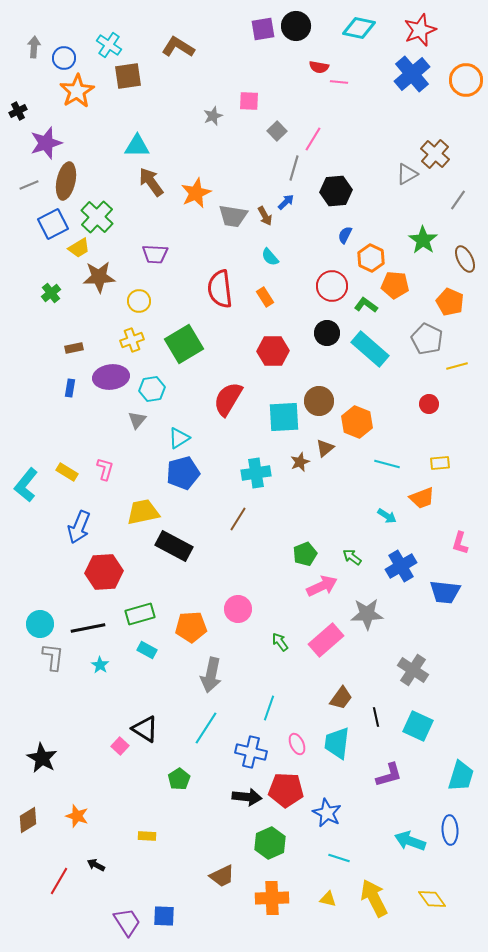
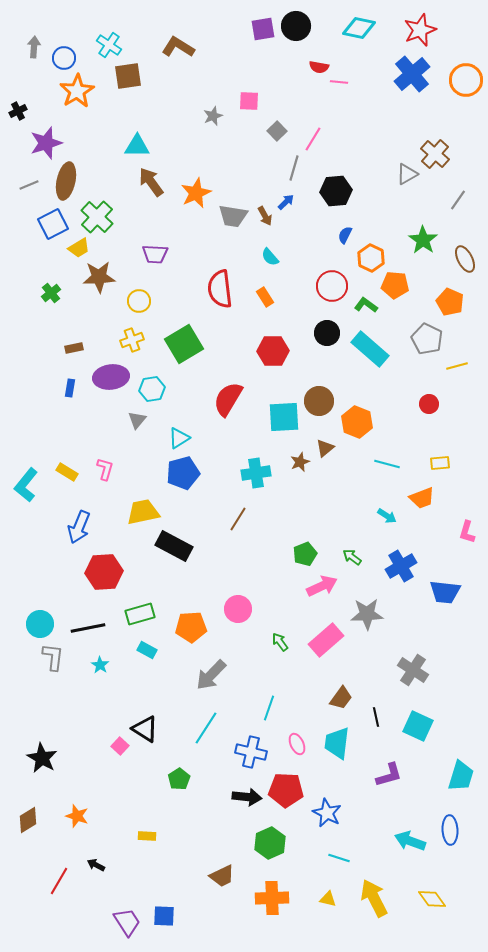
pink L-shape at (460, 543): moved 7 px right, 11 px up
gray arrow at (211, 675): rotated 32 degrees clockwise
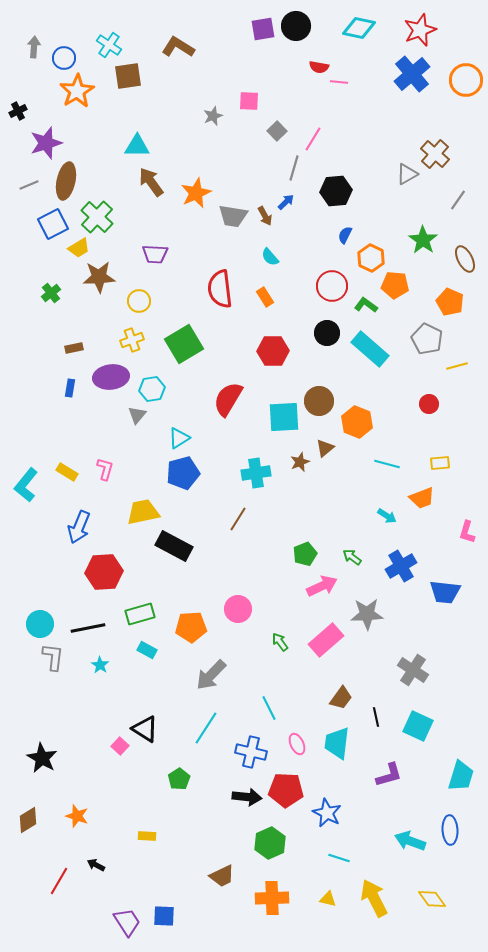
gray triangle at (137, 420): moved 5 px up
cyan line at (269, 708): rotated 45 degrees counterclockwise
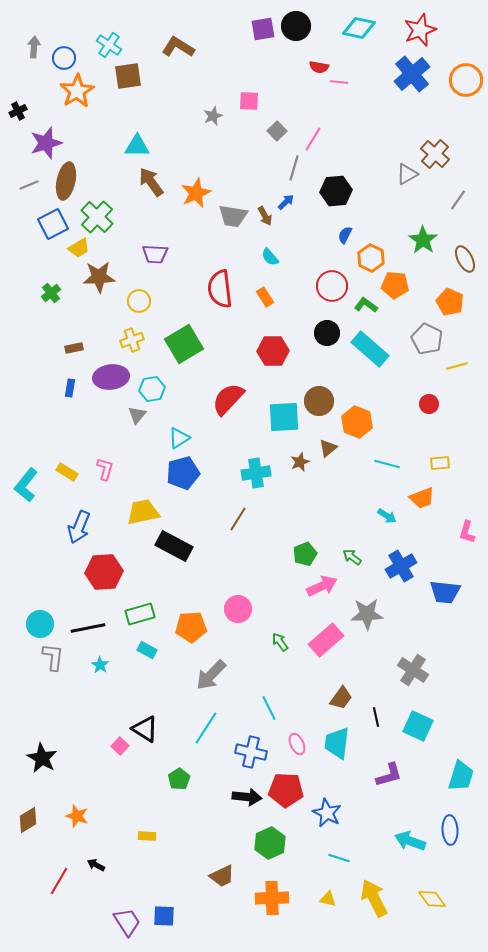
red semicircle at (228, 399): rotated 12 degrees clockwise
brown triangle at (325, 448): moved 3 px right
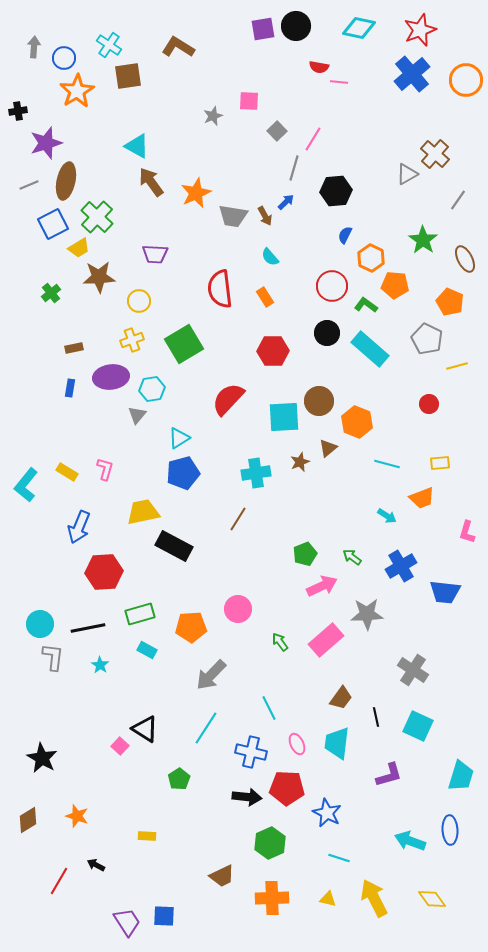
black cross at (18, 111): rotated 18 degrees clockwise
cyan triangle at (137, 146): rotated 28 degrees clockwise
red pentagon at (286, 790): moved 1 px right, 2 px up
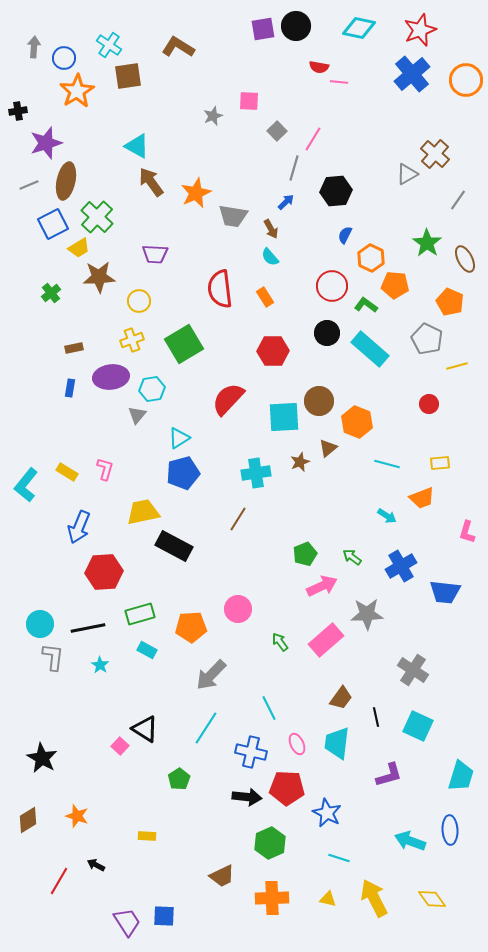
brown arrow at (265, 216): moved 6 px right, 13 px down
green star at (423, 240): moved 4 px right, 3 px down
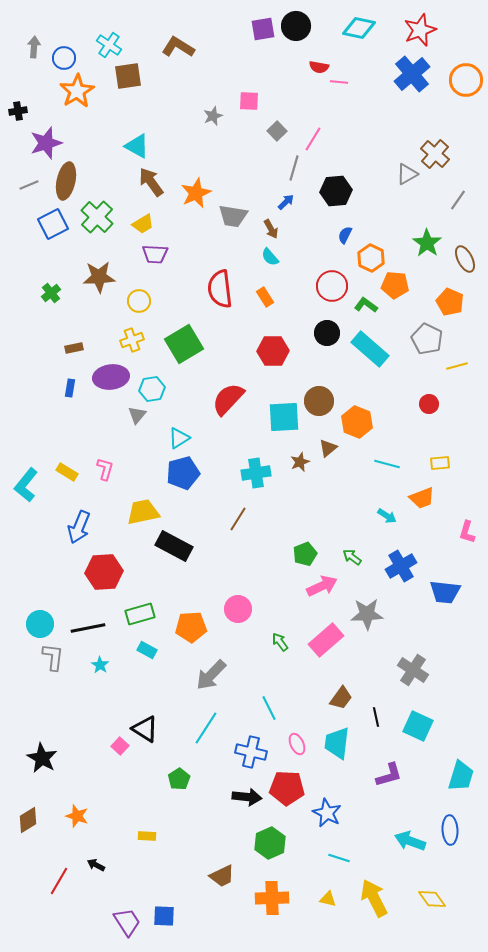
yellow trapezoid at (79, 248): moved 64 px right, 24 px up
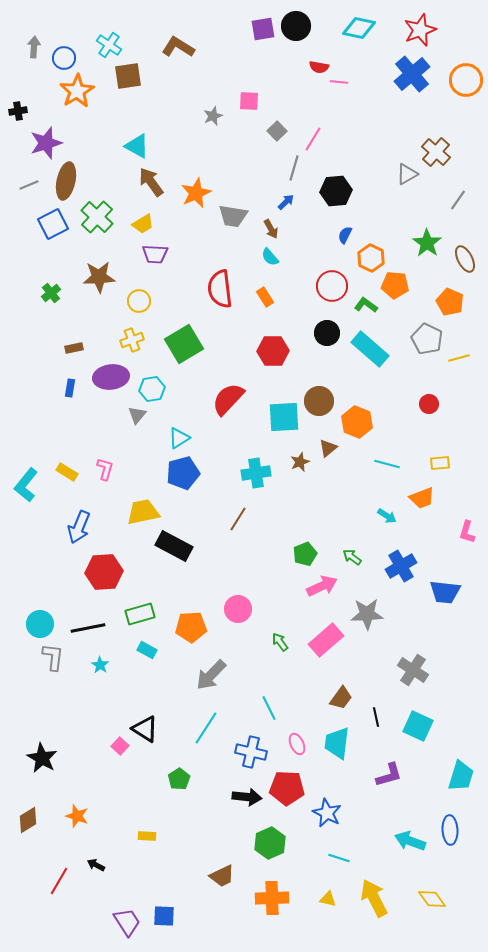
brown cross at (435, 154): moved 1 px right, 2 px up
yellow line at (457, 366): moved 2 px right, 8 px up
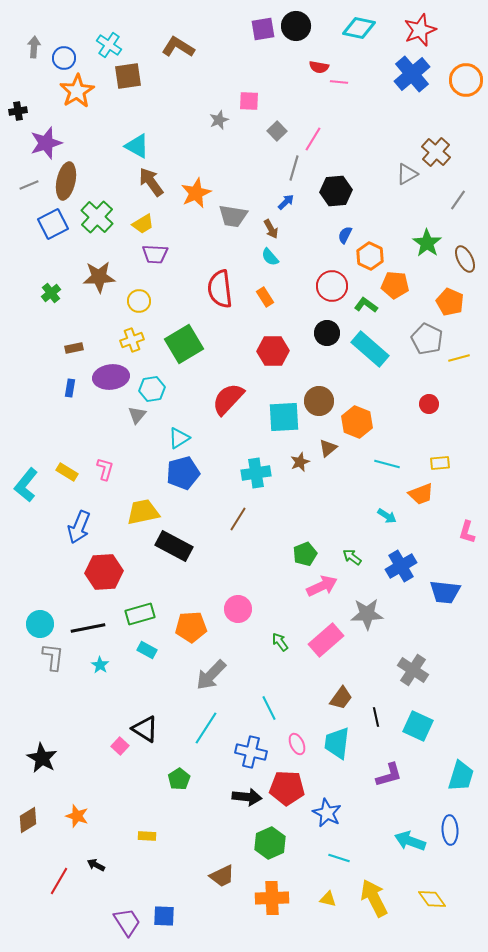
gray star at (213, 116): moved 6 px right, 4 px down
orange hexagon at (371, 258): moved 1 px left, 2 px up
orange trapezoid at (422, 498): moved 1 px left, 4 px up
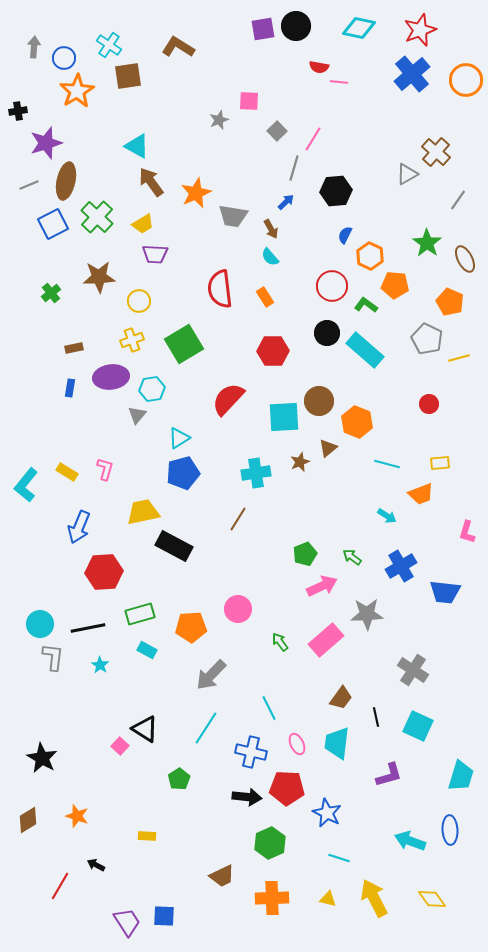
cyan rectangle at (370, 349): moved 5 px left, 1 px down
red line at (59, 881): moved 1 px right, 5 px down
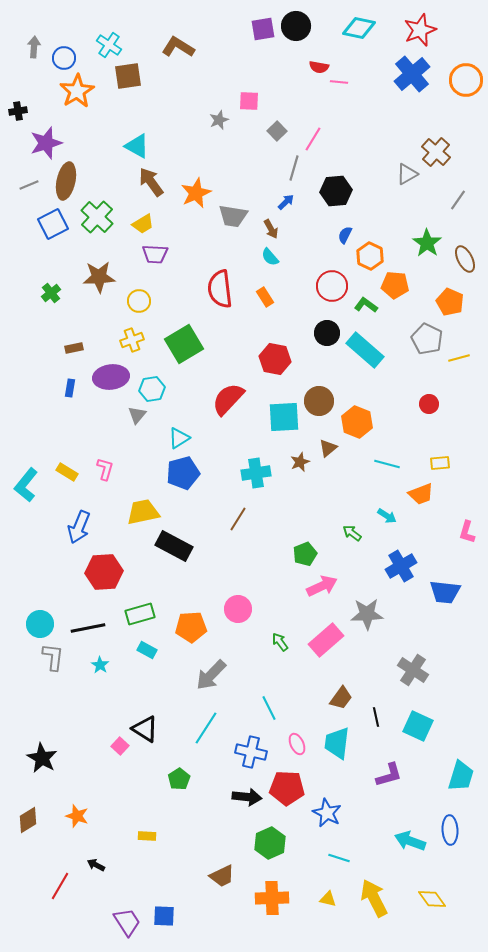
red hexagon at (273, 351): moved 2 px right, 8 px down; rotated 12 degrees clockwise
green arrow at (352, 557): moved 24 px up
